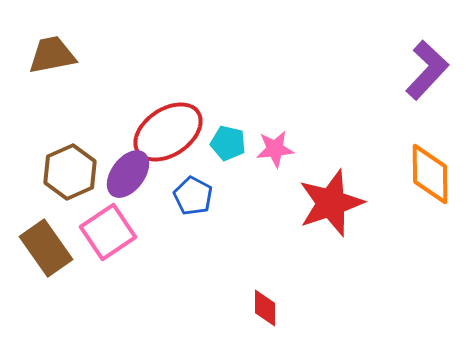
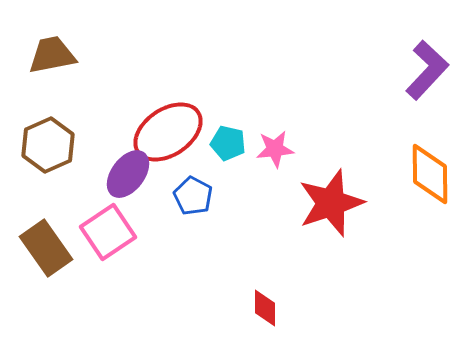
brown hexagon: moved 22 px left, 27 px up
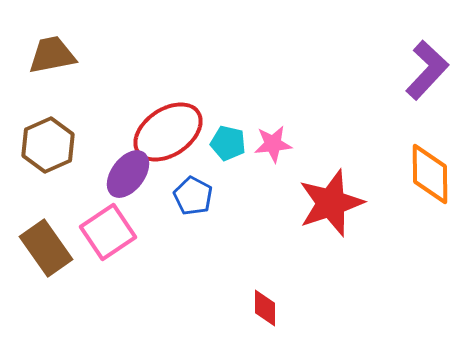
pink star: moved 2 px left, 5 px up
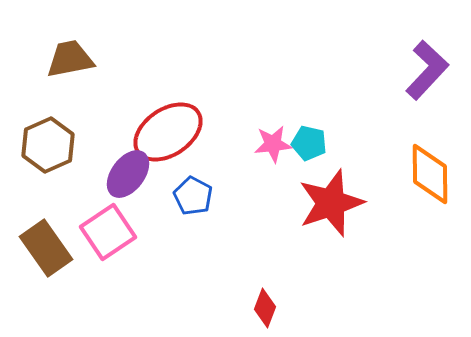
brown trapezoid: moved 18 px right, 4 px down
cyan pentagon: moved 81 px right
red diamond: rotated 21 degrees clockwise
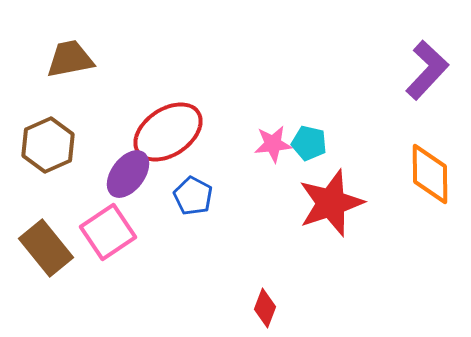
brown rectangle: rotated 4 degrees counterclockwise
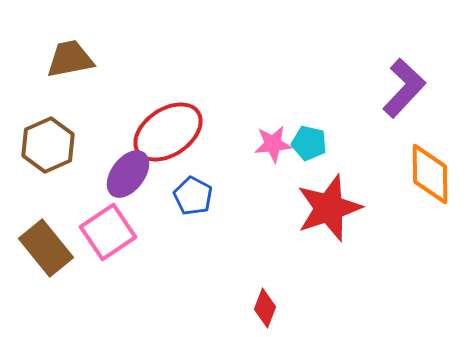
purple L-shape: moved 23 px left, 18 px down
red star: moved 2 px left, 5 px down
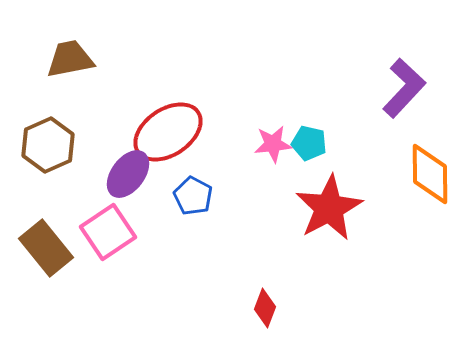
red star: rotated 10 degrees counterclockwise
